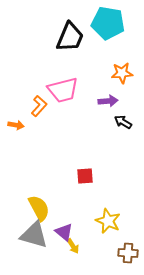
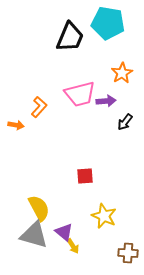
orange star: rotated 25 degrees counterclockwise
pink trapezoid: moved 17 px right, 4 px down
purple arrow: moved 2 px left
orange L-shape: moved 1 px down
black arrow: moved 2 px right; rotated 84 degrees counterclockwise
yellow star: moved 4 px left, 5 px up
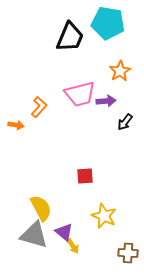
orange star: moved 2 px left, 2 px up
yellow semicircle: moved 2 px right
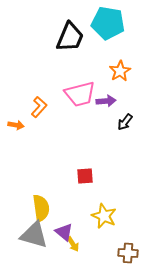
yellow semicircle: rotated 20 degrees clockwise
yellow arrow: moved 2 px up
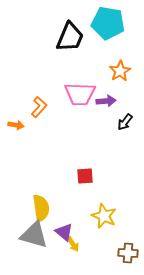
pink trapezoid: rotated 16 degrees clockwise
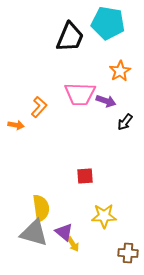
purple arrow: rotated 24 degrees clockwise
yellow star: rotated 25 degrees counterclockwise
gray triangle: moved 2 px up
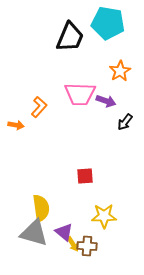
brown cross: moved 41 px left, 7 px up
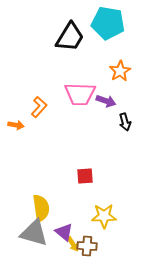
black trapezoid: rotated 8 degrees clockwise
black arrow: rotated 54 degrees counterclockwise
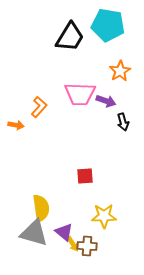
cyan pentagon: moved 2 px down
black arrow: moved 2 px left
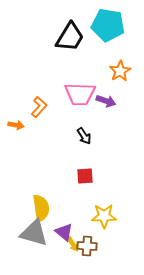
black arrow: moved 39 px left, 14 px down; rotated 18 degrees counterclockwise
